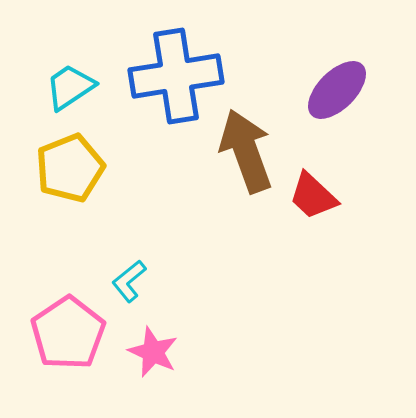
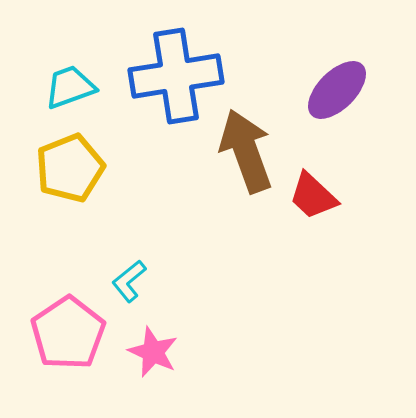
cyan trapezoid: rotated 14 degrees clockwise
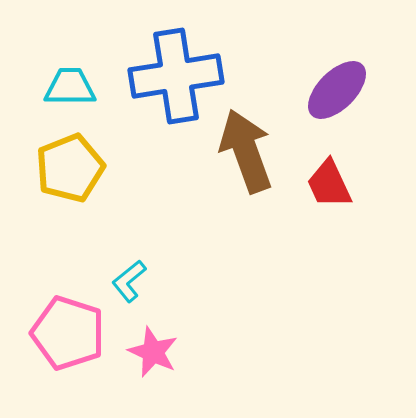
cyan trapezoid: rotated 20 degrees clockwise
red trapezoid: moved 16 px right, 12 px up; rotated 22 degrees clockwise
pink pentagon: rotated 20 degrees counterclockwise
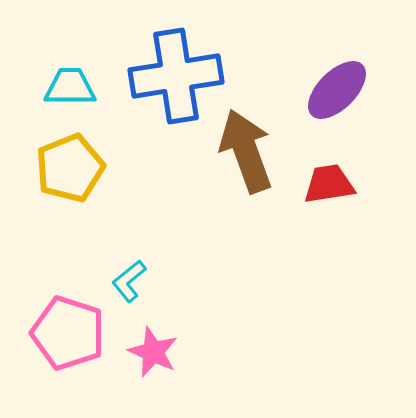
red trapezoid: rotated 106 degrees clockwise
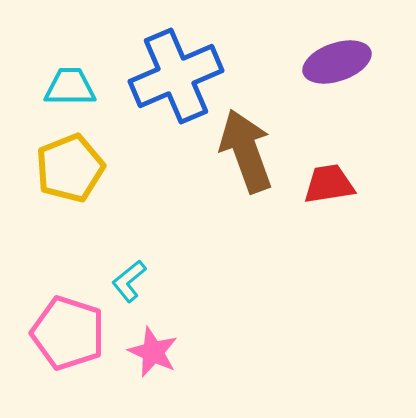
blue cross: rotated 14 degrees counterclockwise
purple ellipse: moved 28 px up; rotated 26 degrees clockwise
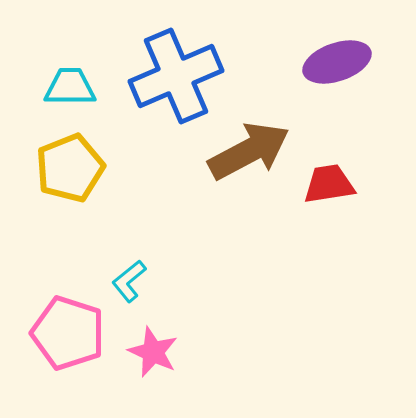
brown arrow: moved 3 px right; rotated 82 degrees clockwise
